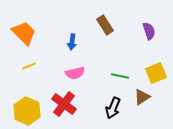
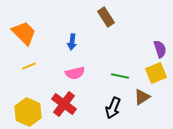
brown rectangle: moved 1 px right, 8 px up
purple semicircle: moved 11 px right, 18 px down
yellow hexagon: moved 1 px right, 1 px down
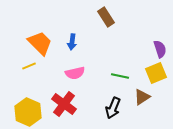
orange trapezoid: moved 16 px right, 10 px down
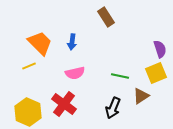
brown triangle: moved 1 px left, 1 px up
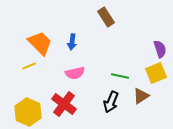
black arrow: moved 2 px left, 6 px up
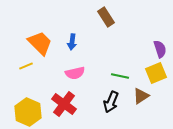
yellow line: moved 3 px left
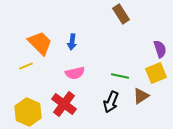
brown rectangle: moved 15 px right, 3 px up
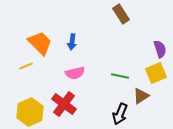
black arrow: moved 9 px right, 12 px down
yellow hexagon: moved 2 px right; rotated 12 degrees clockwise
